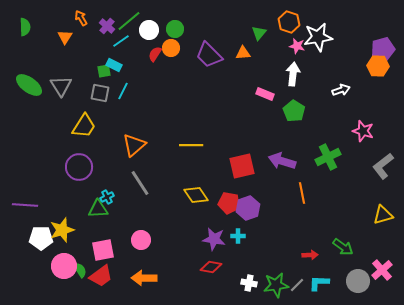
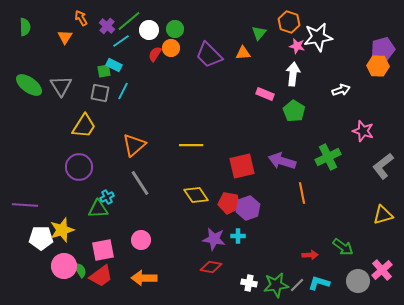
cyan L-shape at (319, 283): rotated 15 degrees clockwise
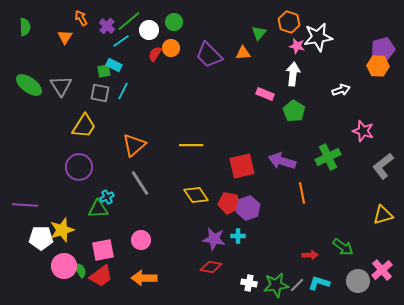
green circle at (175, 29): moved 1 px left, 7 px up
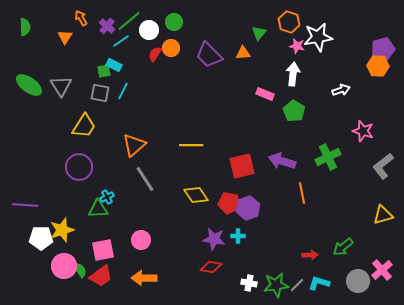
gray line at (140, 183): moved 5 px right, 4 px up
green arrow at (343, 247): rotated 105 degrees clockwise
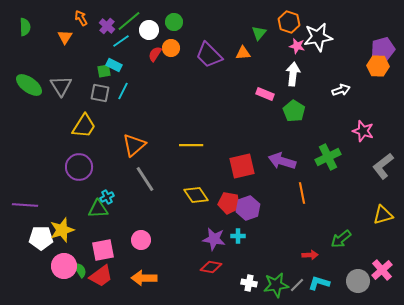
green arrow at (343, 247): moved 2 px left, 8 px up
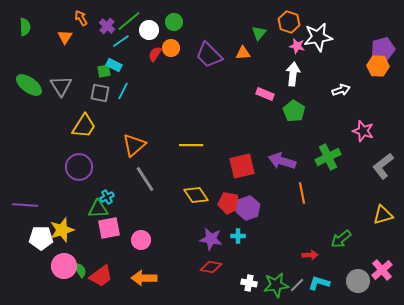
purple star at (214, 239): moved 3 px left
pink square at (103, 250): moved 6 px right, 22 px up
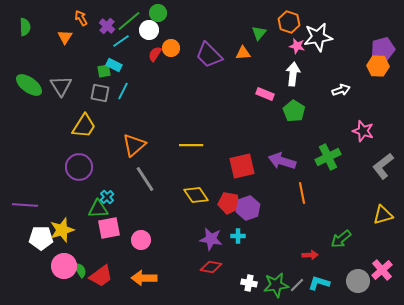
green circle at (174, 22): moved 16 px left, 9 px up
cyan cross at (107, 197): rotated 16 degrees counterclockwise
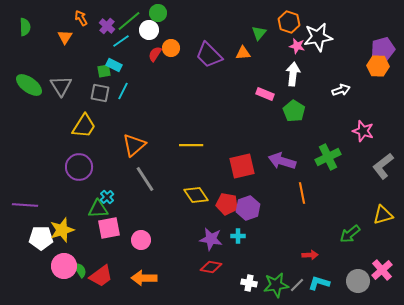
red pentagon at (229, 203): moved 2 px left, 1 px down
green arrow at (341, 239): moved 9 px right, 5 px up
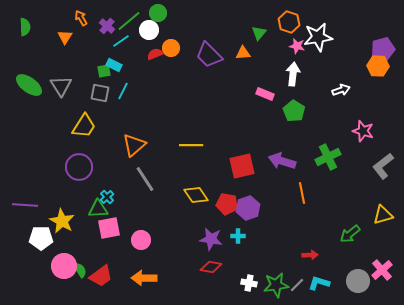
red semicircle at (155, 54): rotated 35 degrees clockwise
yellow star at (62, 230): moved 9 px up; rotated 25 degrees counterclockwise
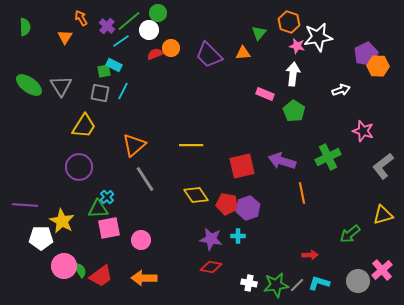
purple pentagon at (383, 49): moved 17 px left, 5 px down; rotated 10 degrees counterclockwise
